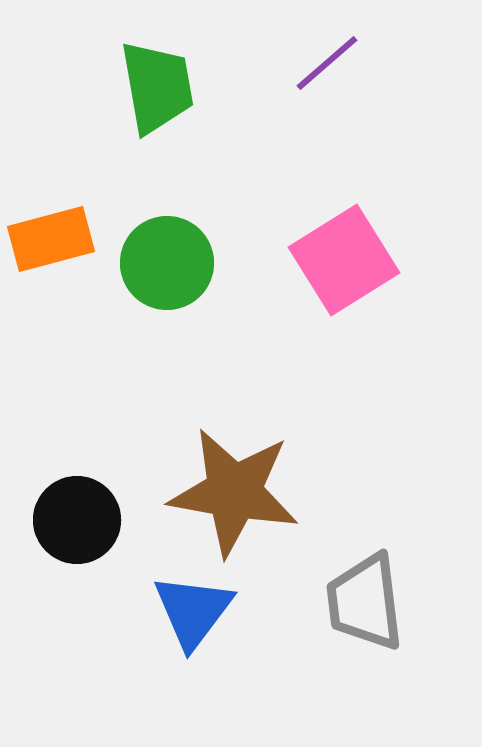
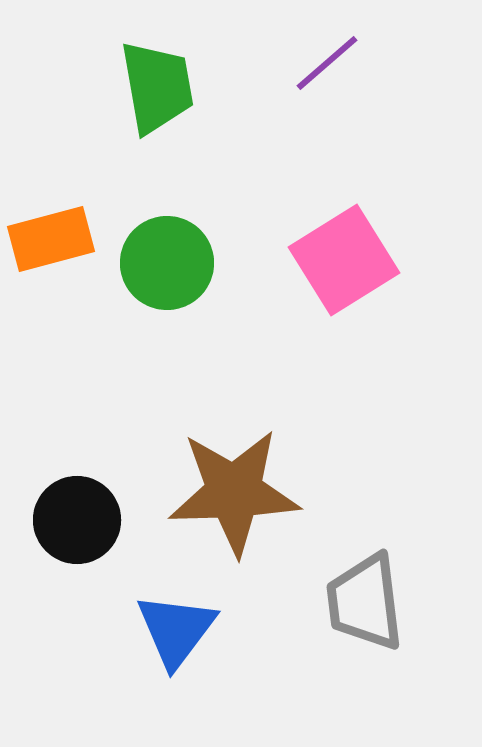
brown star: rotated 12 degrees counterclockwise
blue triangle: moved 17 px left, 19 px down
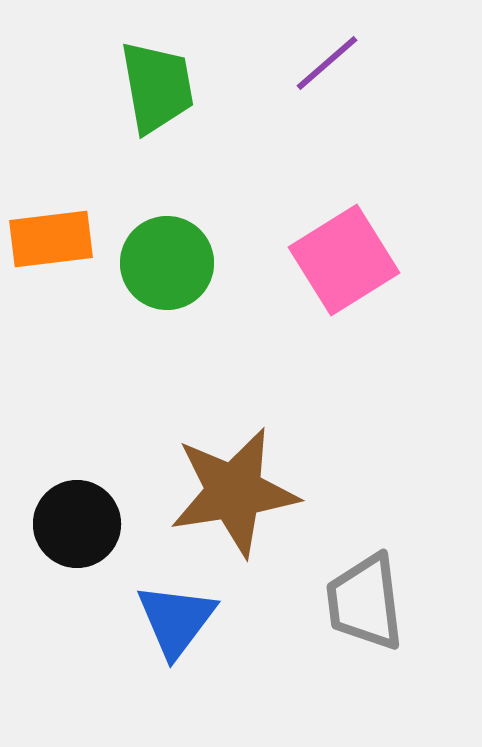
orange rectangle: rotated 8 degrees clockwise
brown star: rotated 7 degrees counterclockwise
black circle: moved 4 px down
blue triangle: moved 10 px up
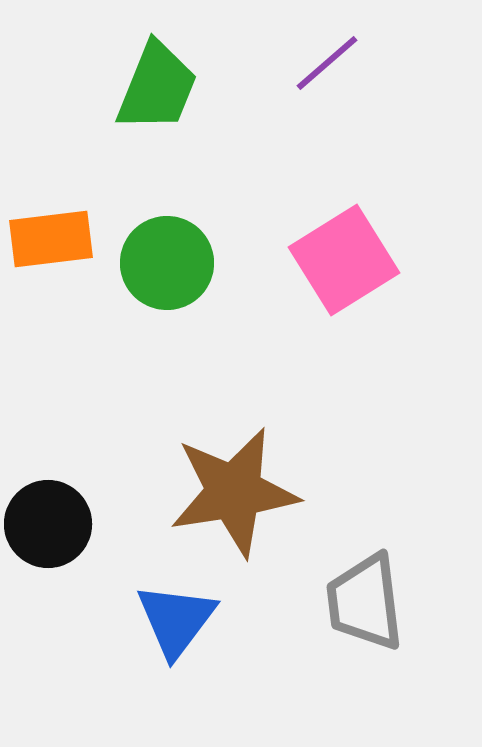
green trapezoid: rotated 32 degrees clockwise
black circle: moved 29 px left
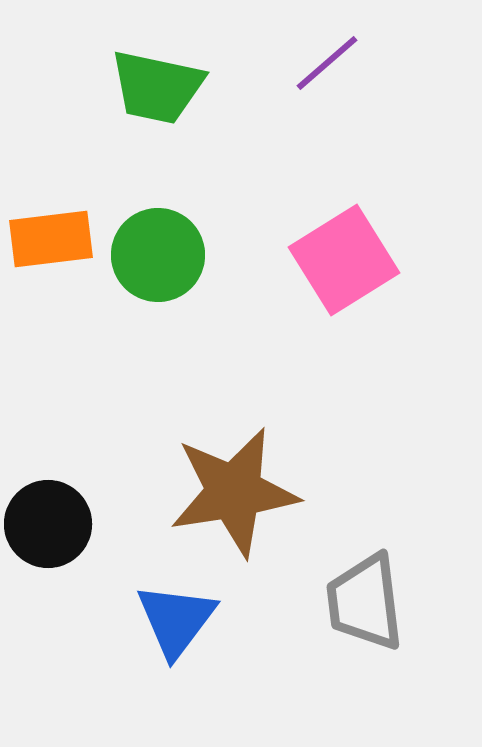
green trapezoid: rotated 80 degrees clockwise
green circle: moved 9 px left, 8 px up
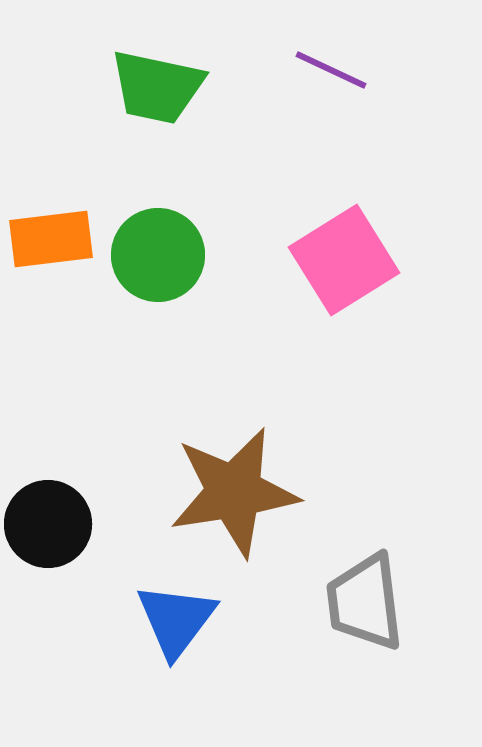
purple line: moved 4 px right, 7 px down; rotated 66 degrees clockwise
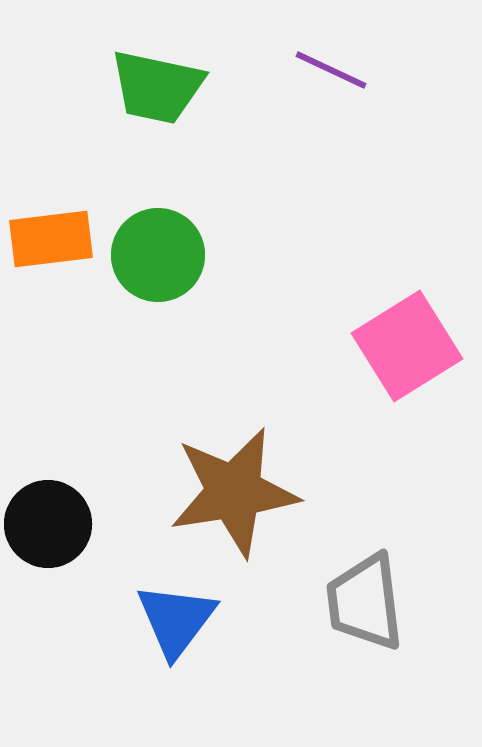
pink square: moved 63 px right, 86 px down
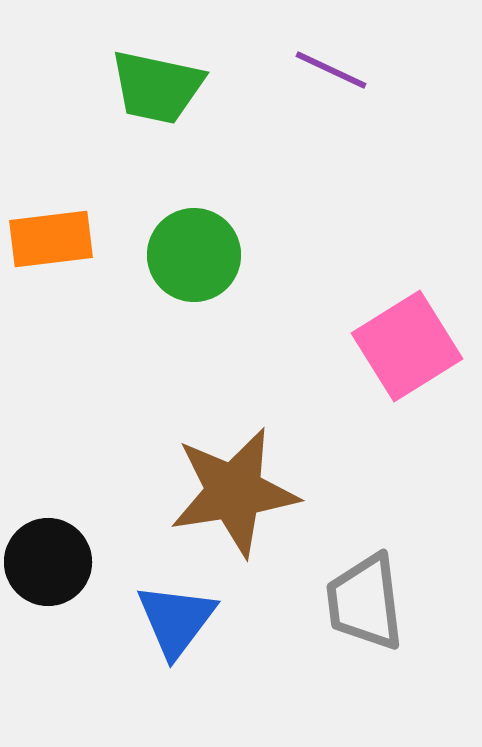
green circle: moved 36 px right
black circle: moved 38 px down
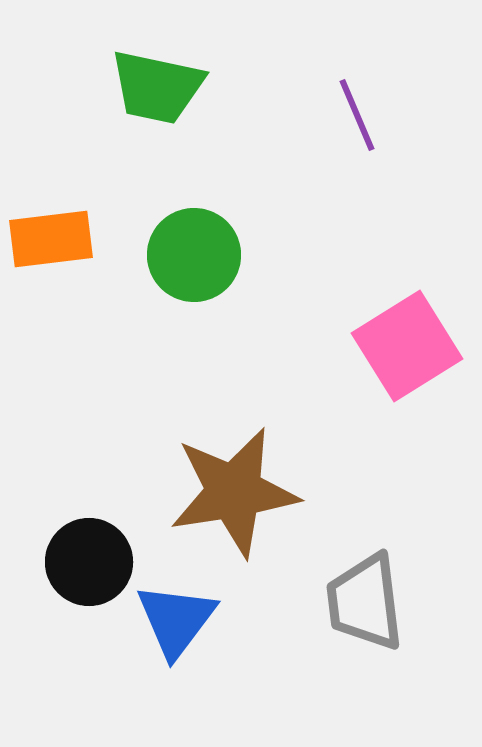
purple line: moved 26 px right, 45 px down; rotated 42 degrees clockwise
black circle: moved 41 px right
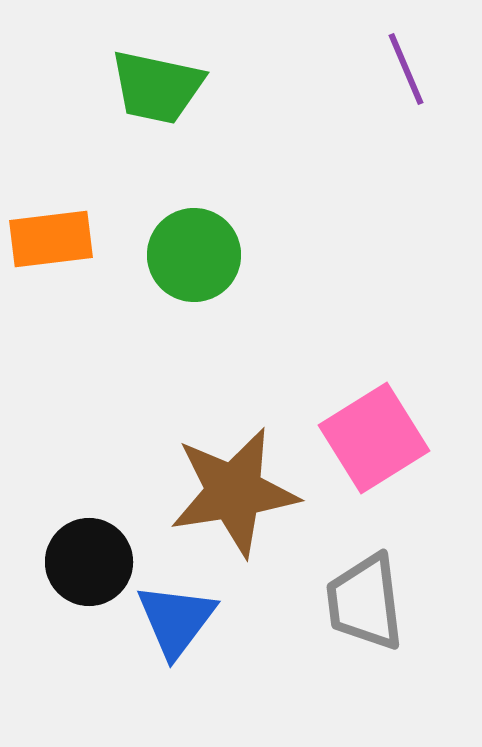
purple line: moved 49 px right, 46 px up
pink square: moved 33 px left, 92 px down
